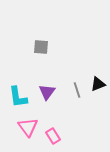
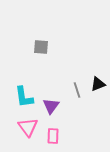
purple triangle: moved 4 px right, 14 px down
cyan L-shape: moved 6 px right
pink rectangle: rotated 35 degrees clockwise
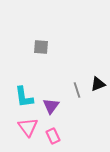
pink rectangle: rotated 28 degrees counterclockwise
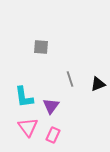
gray line: moved 7 px left, 11 px up
pink rectangle: moved 1 px up; rotated 49 degrees clockwise
